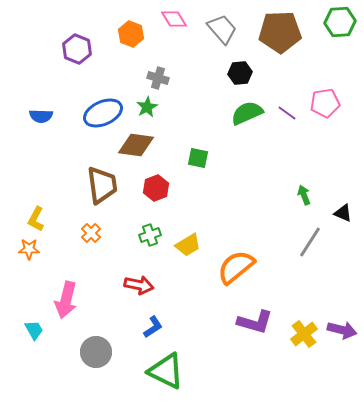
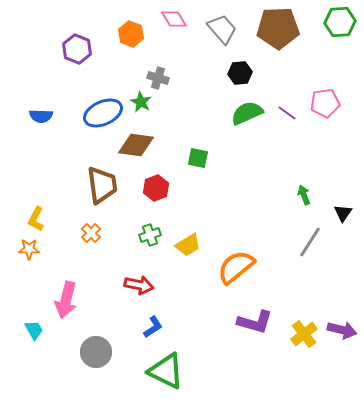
brown pentagon: moved 2 px left, 4 px up
green star: moved 6 px left, 5 px up; rotated 15 degrees counterclockwise
black triangle: rotated 42 degrees clockwise
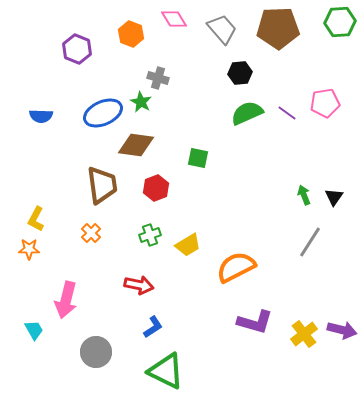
black triangle: moved 9 px left, 16 px up
orange semicircle: rotated 12 degrees clockwise
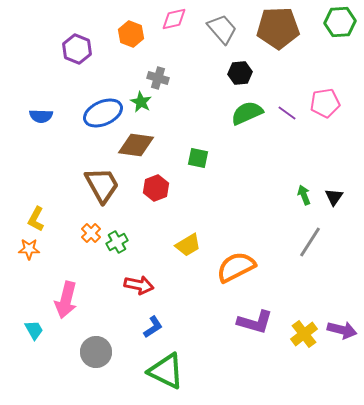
pink diamond: rotated 72 degrees counterclockwise
brown trapezoid: rotated 21 degrees counterclockwise
green cross: moved 33 px left, 7 px down; rotated 10 degrees counterclockwise
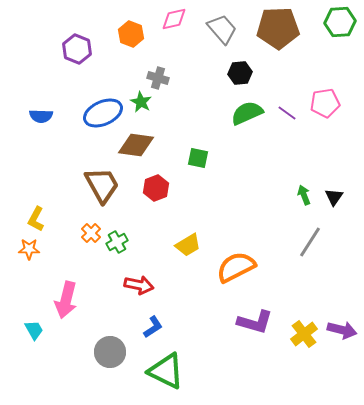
gray circle: moved 14 px right
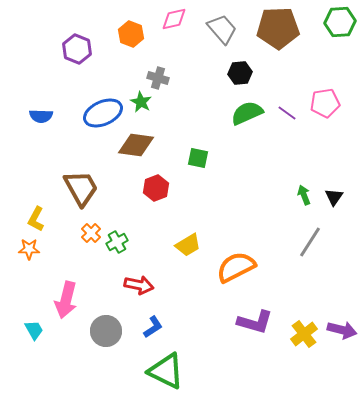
brown trapezoid: moved 21 px left, 3 px down
gray circle: moved 4 px left, 21 px up
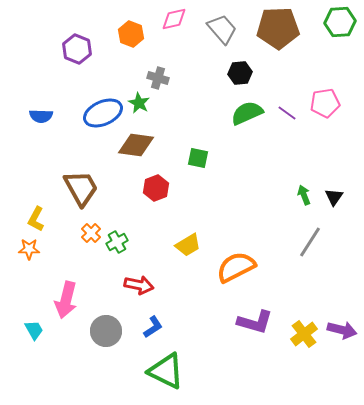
green star: moved 2 px left, 1 px down
